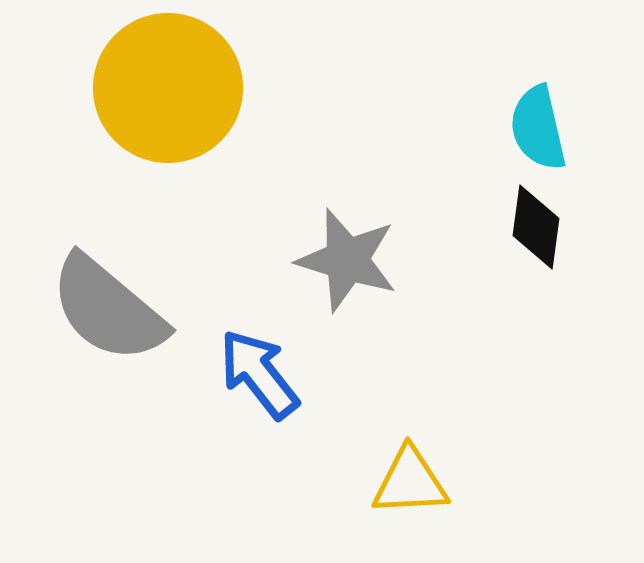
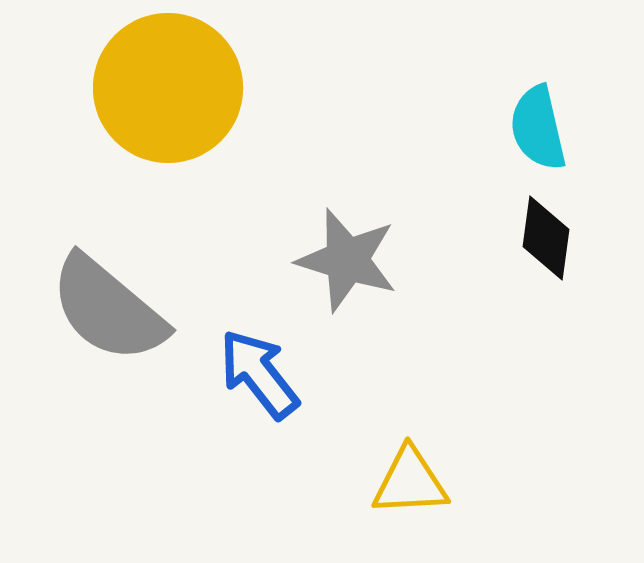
black diamond: moved 10 px right, 11 px down
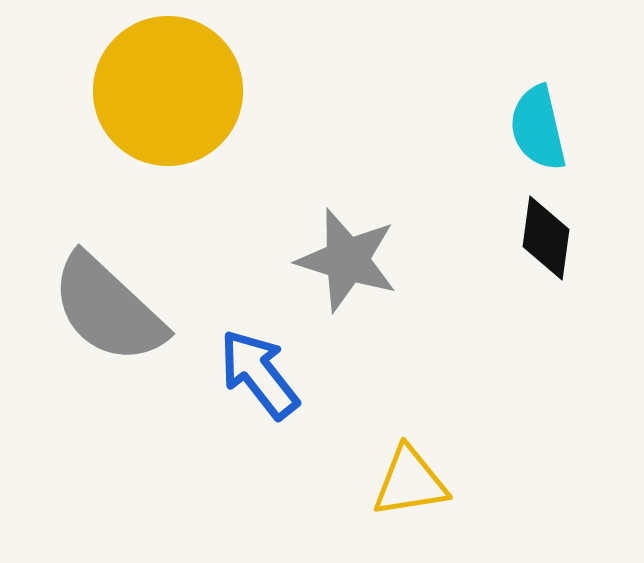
yellow circle: moved 3 px down
gray semicircle: rotated 3 degrees clockwise
yellow triangle: rotated 6 degrees counterclockwise
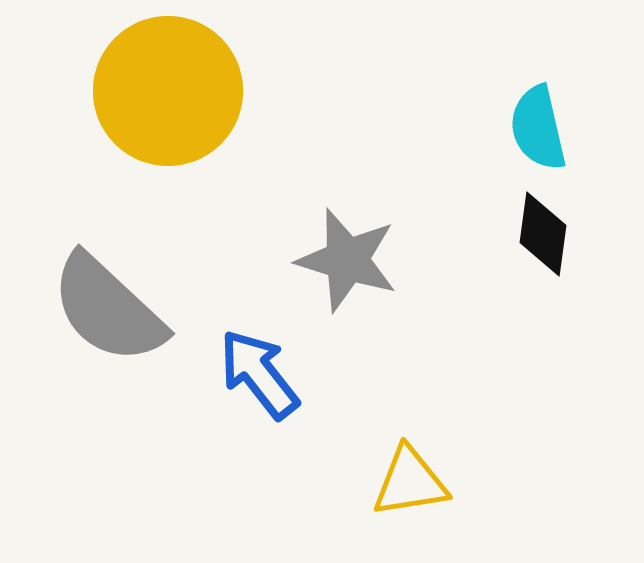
black diamond: moved 3 px left, 4 px up
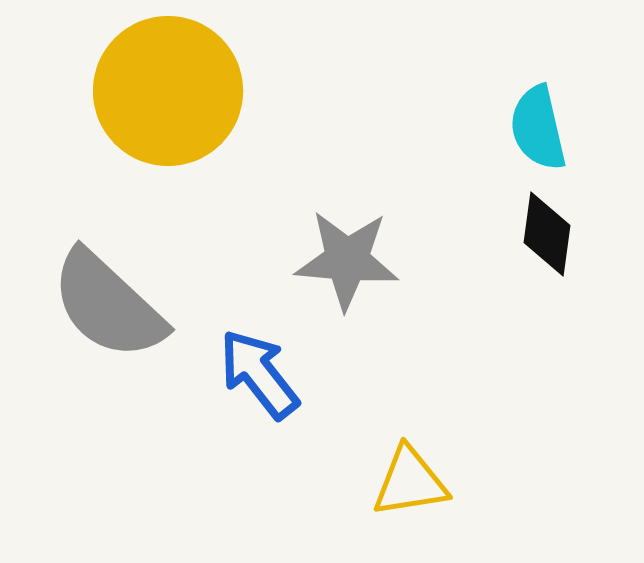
black diamond: moved 4 px right
gray star: rotated 12 degrees counterclockwise
gray semicircle: moved 4 px up
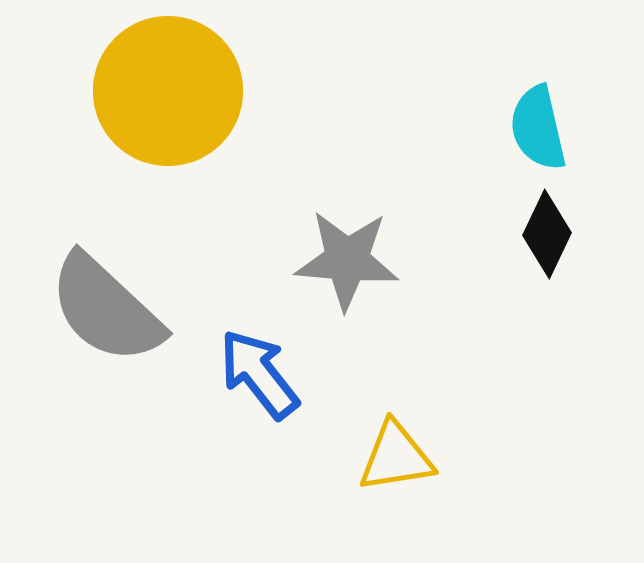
black diamond: rotated 18 degrees clockwise
gray semicircle: moved 2 px left, 4 px down
yellow triangle: moved 14 px left, 25 px up
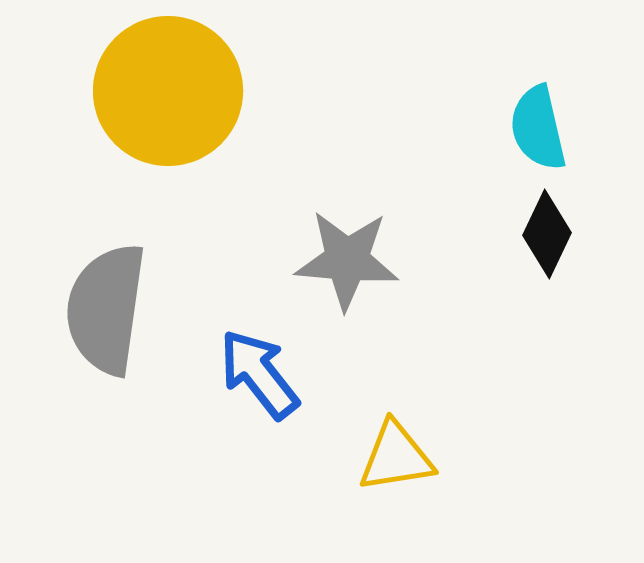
gray semicircle: rotated 55 degrees clockwise
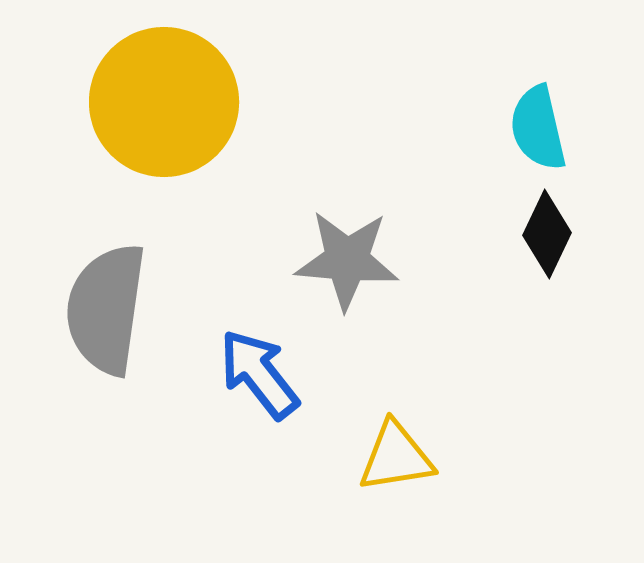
yellow circle: moved 4 px left, 11 px down
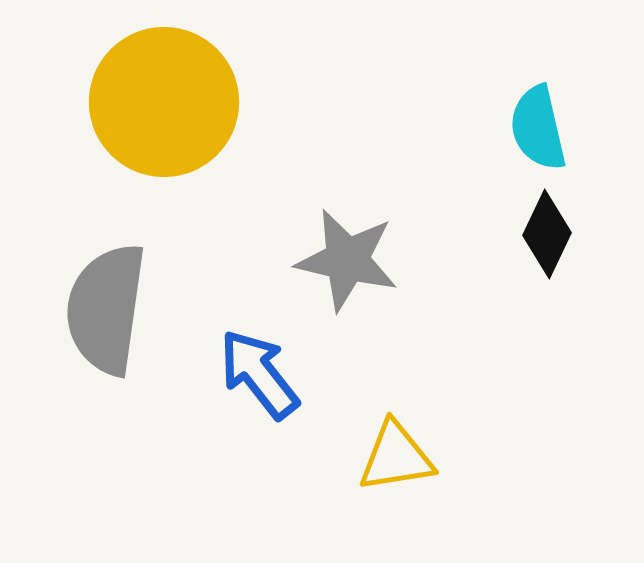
gray star: rotated 8 degrees clockwise
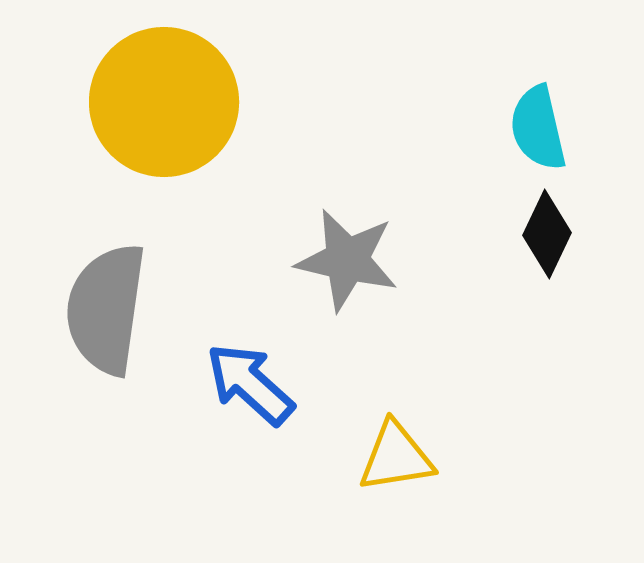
blue arrow: moved 9 px left, 10 px down; rotated 10 degrees counterclockwise
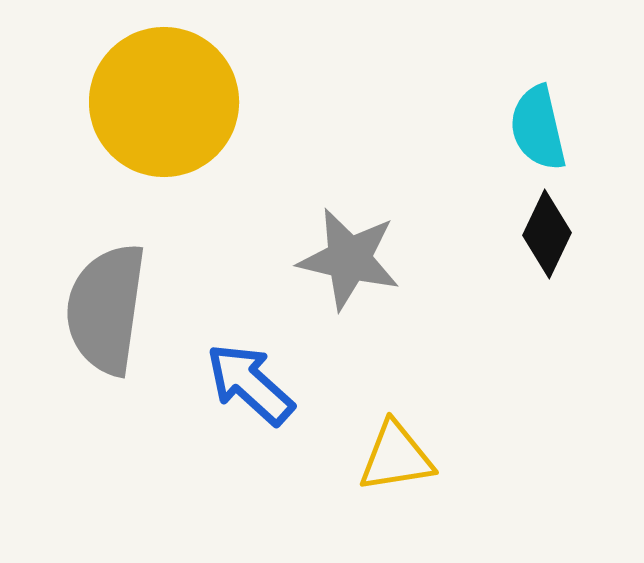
gray star: moved 2 px right, 1 px up
